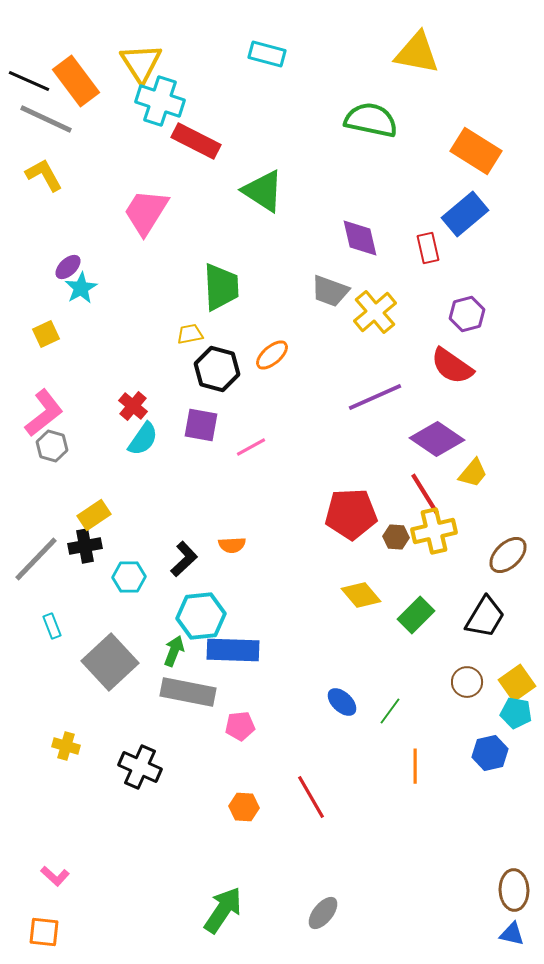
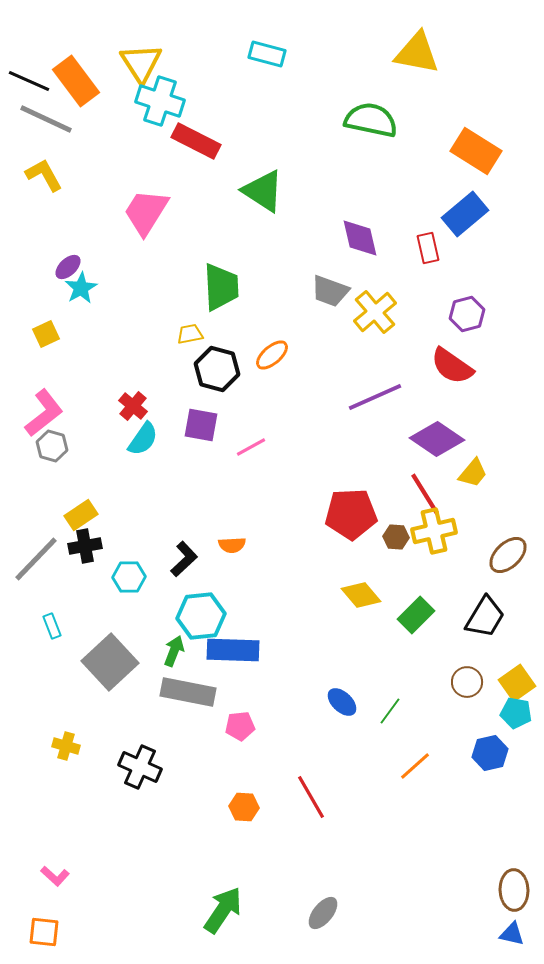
yellow rectangle at (94, 515): moved 13 px left
orange line at (415, 766): rotated 48 degrees clockwise
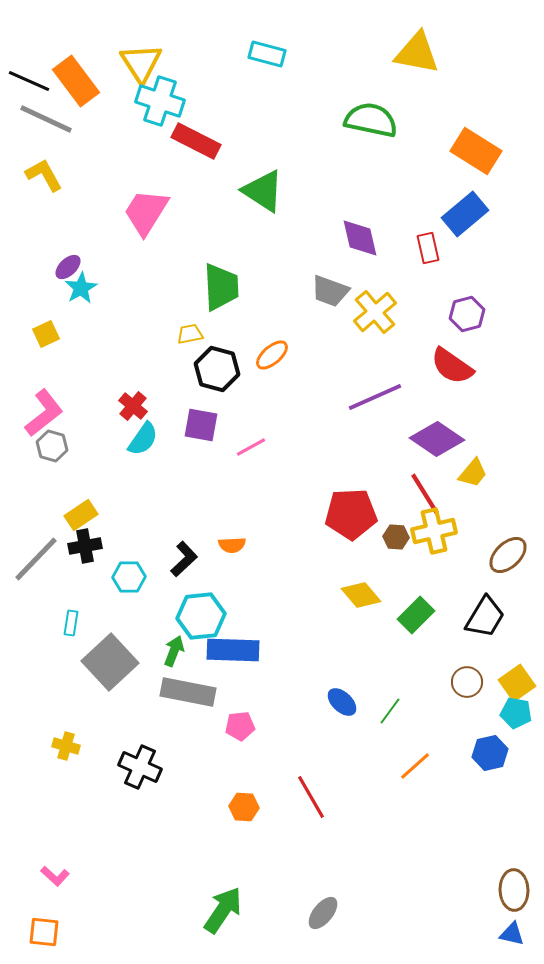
cyan rectangle at (52, 626): moved 19 px right, 3 px up; rotated 30 degrees clockwise
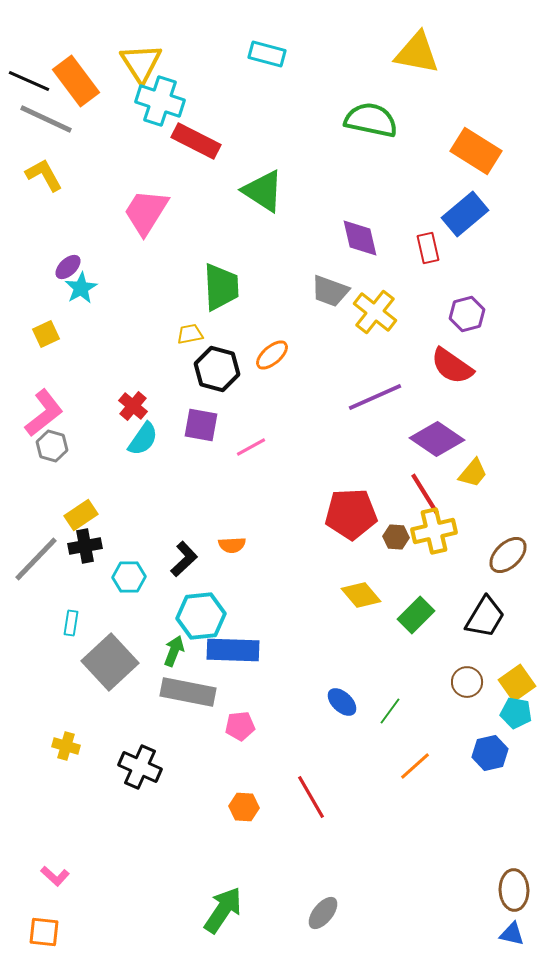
yellow cross at (375, 312): rotated 12 degrees counterclockwise
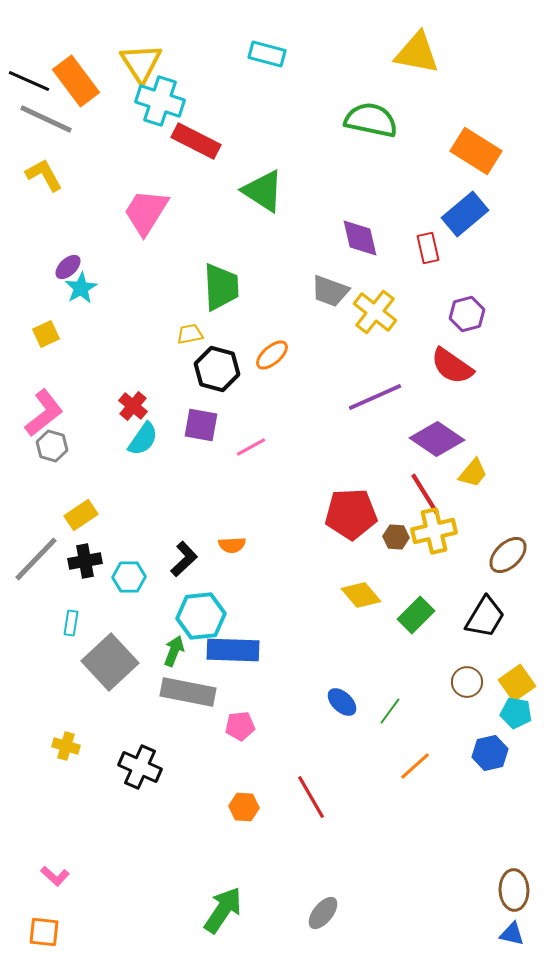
black cross at (85, 546): moved 15 px down
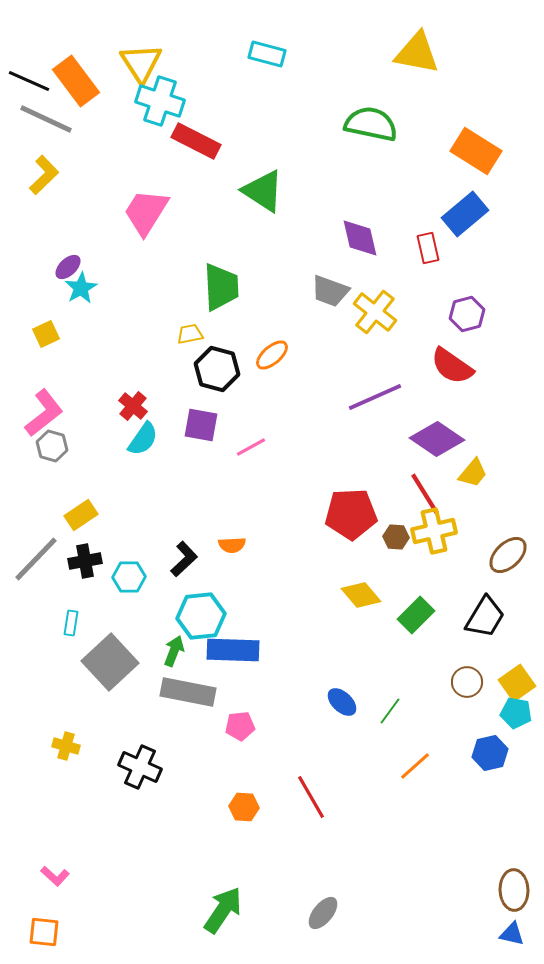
green semicircle at (371, 120): moved 4 px down
yellow L-shape at (44, 175): rotated 75 degrees clockwise
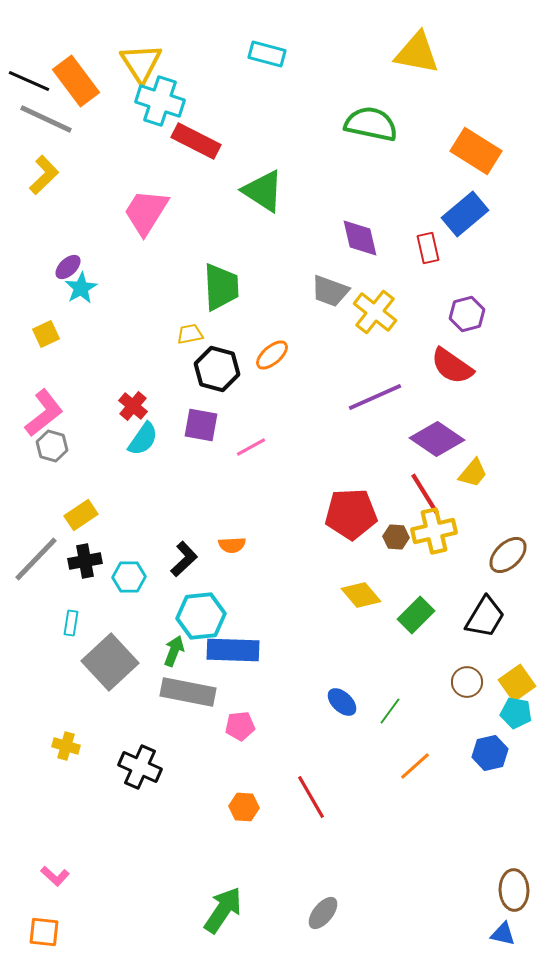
blue triangle at (512, 934): moved 9 px left
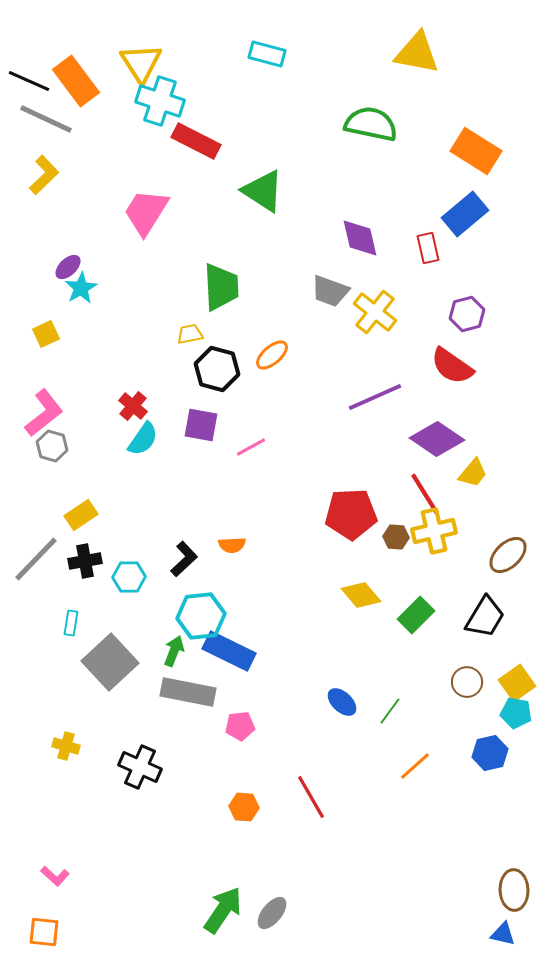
blue rectangle at (233, 650): moved 4 px left, 1 px down; rotated 24 degrees clockwise
gray ellipse at (323, 913): moved 51 px left
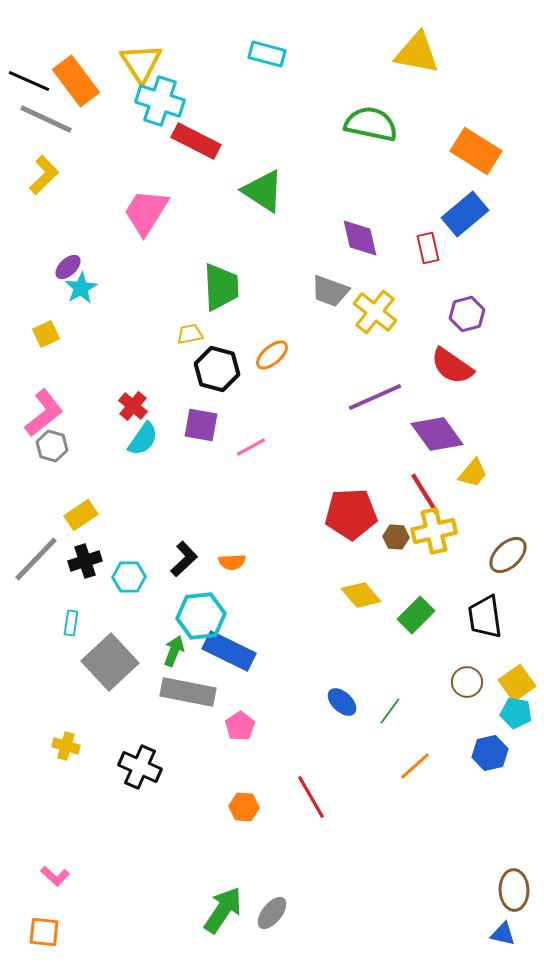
purple diamond at (437, 439): moved 5 px up; rotated 20 degrees clockwise
orange semicircle at (232, 545): moved 17 px down
black cross at (85, 561): rotated 8 degrees counterclockwise
black trapezoid at (485, 617): rotated 141 degrees clockwise
pink pentagon at (240, 726): rotated 28 degrees counterclockwise
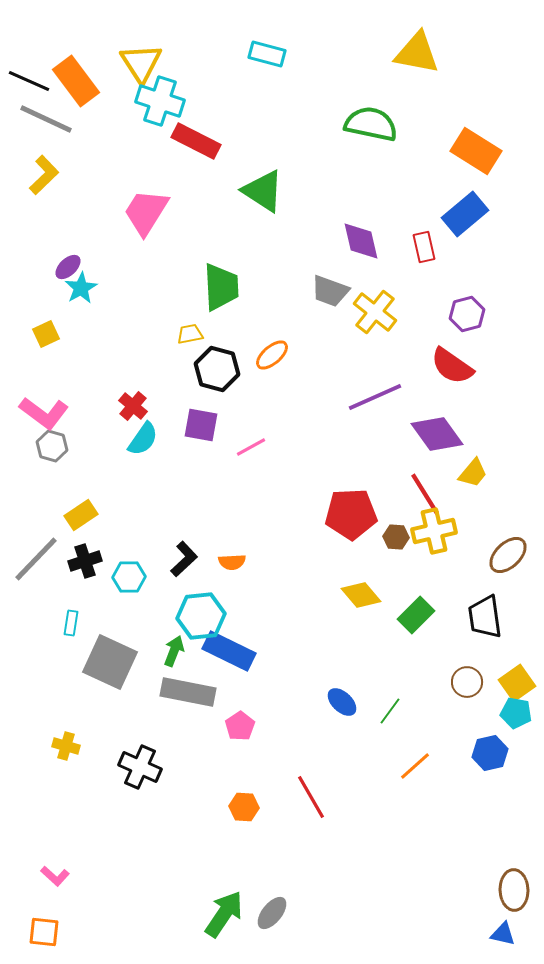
purple diamond at (360, 238): moved 1 px right, 3 px down
red rectangle at (428, 248): moved 4 px left, 1 px up
pink L-shape at (44, 413): rotated 75 degrees clockwise
gray square at (110, 662): rotated 22 degrees counterclockwise
green arrow at (223, 910): moved 1 px right, 4 px down
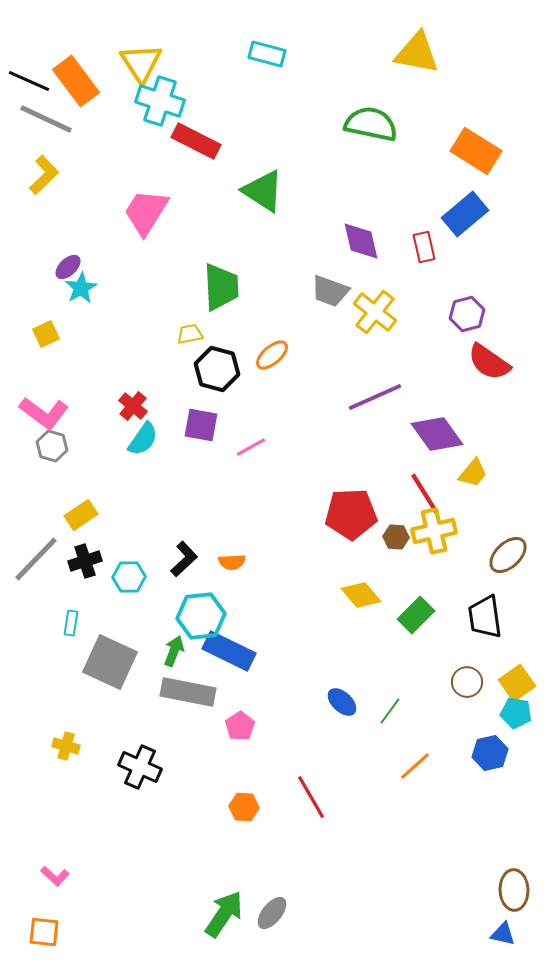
red semicircle at (452, 366): moved 37 px right, 4 px up
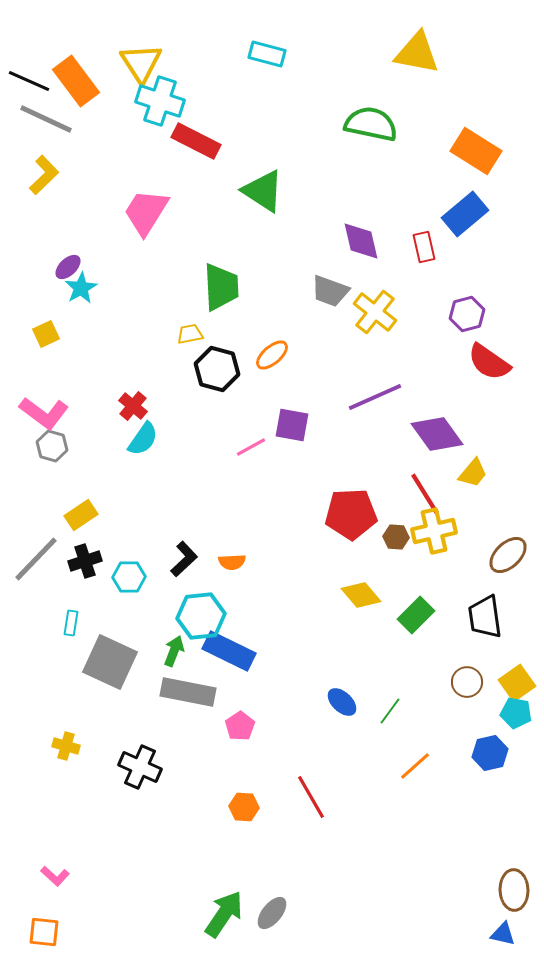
purple square at (201, 425): moved 91 px right
